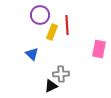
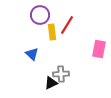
red line: rotated 36 degrees clockwise
yellow rectangle: rotated 28 degrees counterclockwise
black triangle: moved 3 px up
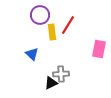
red line: moved 1 px right
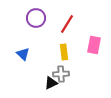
purple circle: moved 4 px left, 3 px down
red line: moved 1 px left, 1 px up
yellow rectangle: moved 12 px right, 20 px down
pink rectangle: moved 5 px left, 4 px up
blue triangle: moved 9 px left
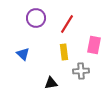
gray cross: moved 20 px right, 3 px up
black triangle: rotated 16 degrees clockwise
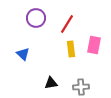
yellow rectangle: moved 7 px right, 3 px up
gray cross: moved 16 px down
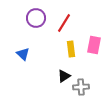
red line: moved 3 px left, 1 px up
black triangle: moved 13 px right, 7 px up; rotated 24 degrees counterclockwise
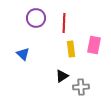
red line: rotated 30 degrees counterclockwise
black triangle: moved 2 px left
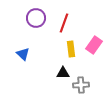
red line: rotated 18 degrees clockwise
pink rectangle: rotated 24 degrees clockwise
black triangle: moved 1 px right, 3 px up; rotated 32 degrees clockwise
gray cross: moved 2 px up
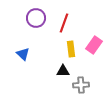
black triangle: moved 2 px up
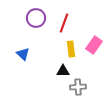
gray cross: moved 3 px left, 2 px down
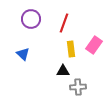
purple circle: moved 5 px left, 1 px down
